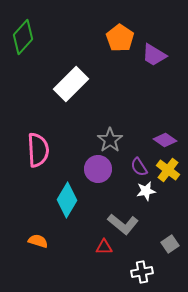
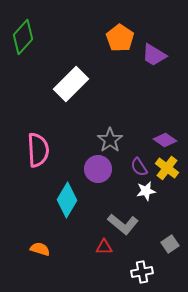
yellow cross: moved 1 px left, 2 px up
orange semicircle: moved 2 px right, 8 px down
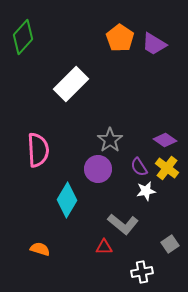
purple trapezoid: moved 11 px up
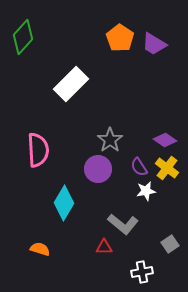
cyan diamond: moved 3 px left, 3 px down
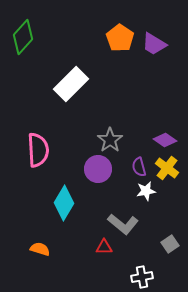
purple semicircle: rotated 18 degrees clockwise
white cross: moved 5 px down
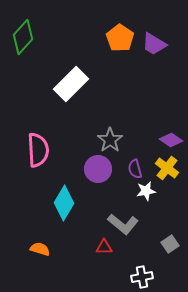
purple diamond: moved 6 px right
purple semicircle: moved 4 px left, 2 px down
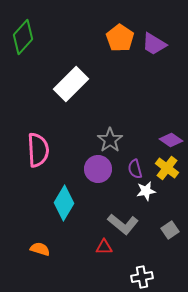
gray square: moved 14 px up
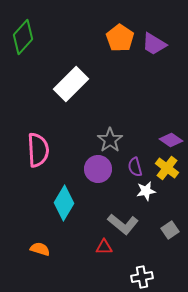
purple semicircle: moved 2 px up
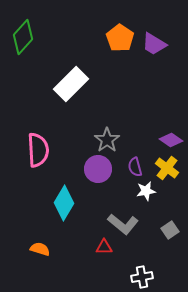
gray star: moved 3 px left
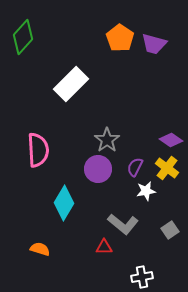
purple trapezoid: rotated 16 degrees counterclockwise
purple semicircle: rotated 42 degrees clockwise
